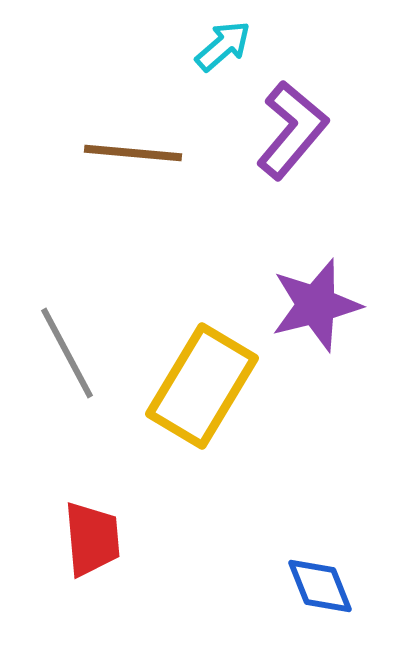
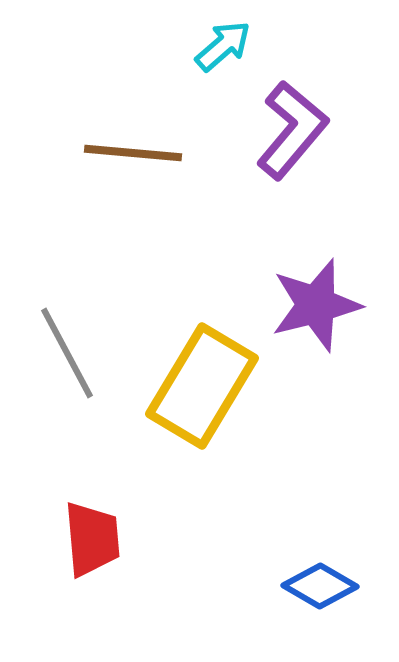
blue diamond: rotated 38 degrees counterclockwise
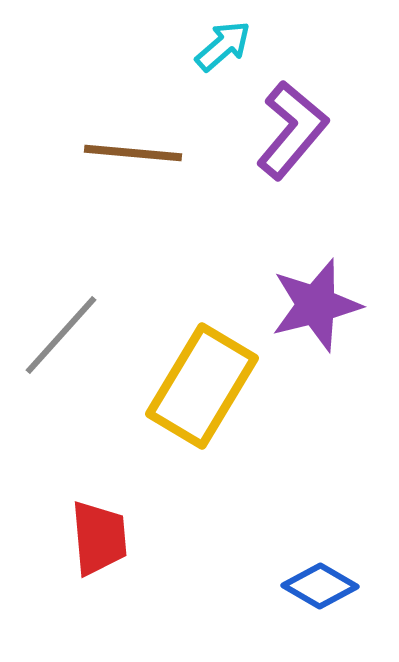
gray line: moved 6 px left, 18 px up; rotated 70 degrees clockwise
red trapezoid: moved 7 px right, 1 px up
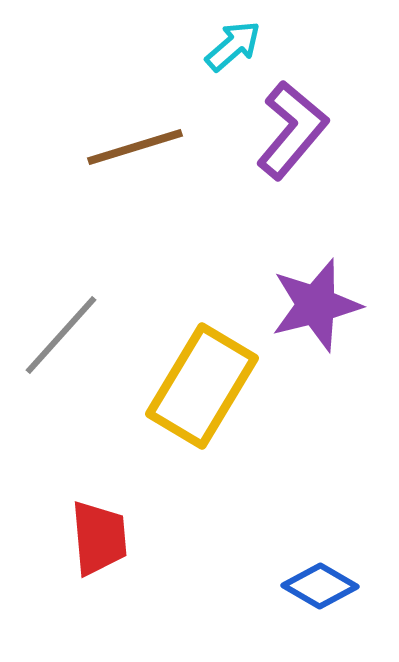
cyan arrow: moved 10 px right
brown line: moved 2 px right, 6 px up; rotated 22 degrees counterclockwise
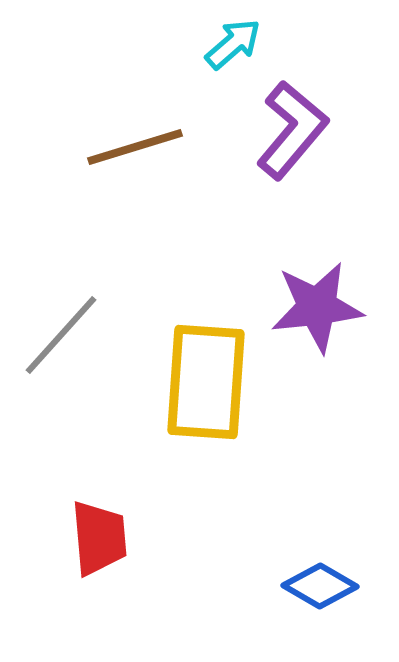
cyan arrow: moved 2 px up
purple star: moved 1 px right, 2 px down; rotated 8 degrees clockwise
yellow rectangle: moved 4 px right, 4 px up; rotated 27 degrees counterclockwise
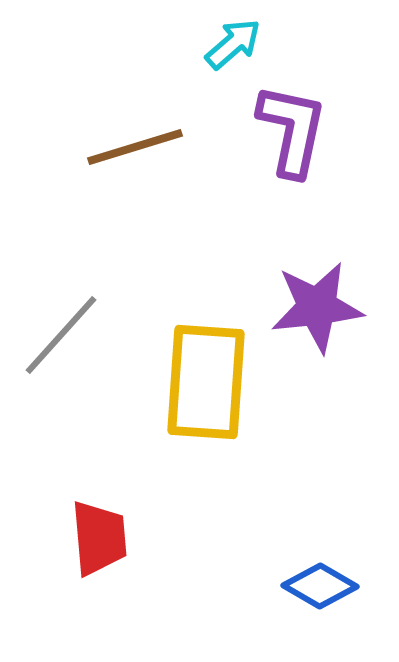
purple L-shape: rotated 28 degrees counterclockwise
